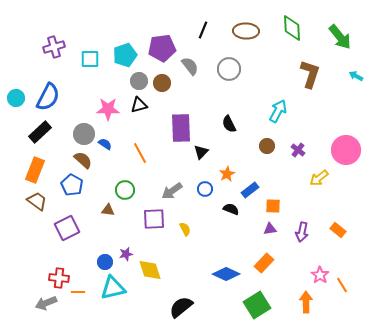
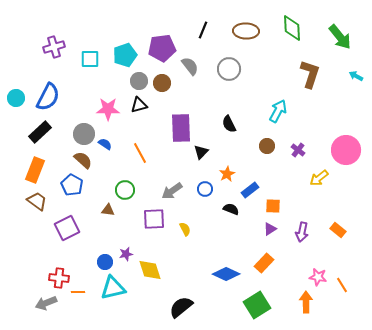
purple triangle at (270, 229): rotated 24 degrees counterclockwise
pink star at (320, 275): moved 2 px left, 2 px down; rotated 24 degrees counterclockwise
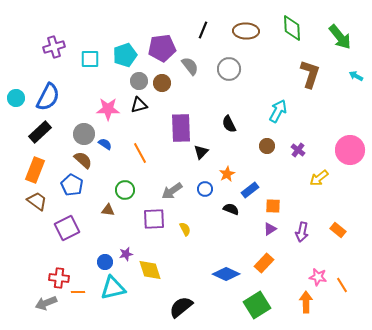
pink circle at (346, 150): moved 4 px right
